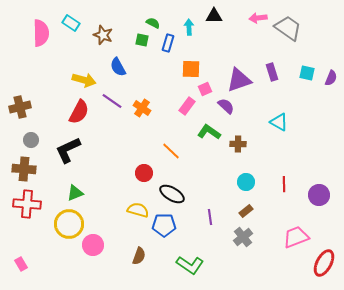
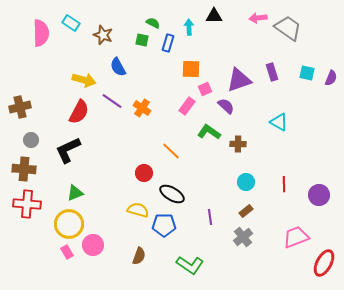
pink rectangle at (21, 264): moved 46 px right, 12 px up
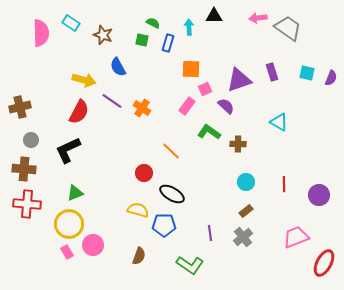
purple line at (210, 217): moved 16 px down
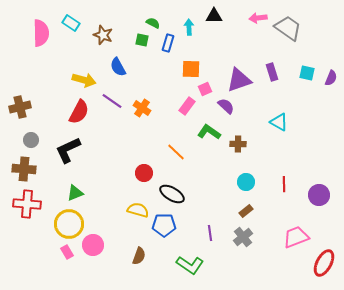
orange line at (171, 151): moved 5 px right, 1 px down
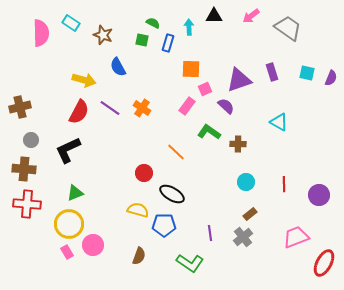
pink arrow at (258, 18): moved 7 px left, 2 px up; rotated 30 degrees counterclockwise
purple line at (112, 101): moved 2 px left, 7 px down
brown rectangle at (246, 211): moved 4 px right, 3 px down
green L-shape at (190, 265): moved 2 px up
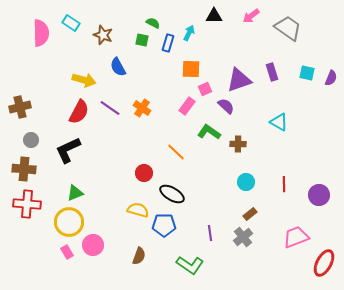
cyan arrow at (189, 27): moved 6 px down; rotated 28 degrees clockwise
yellow circle at (69, 224): moved 2 px up
green L-shape at (190, 263): moved 2 px down
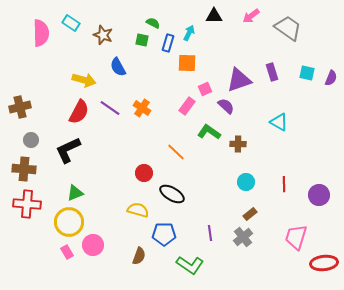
orange square at (191, 69): moved 4 px left, 6 px up
blue pentagon at (164, 225): moved 9 px down
pink trapezoid at (296, 237): rotated 52 degrees counterclockwise
red ellipse at (324, 263): rotated 56 degrees clockwise
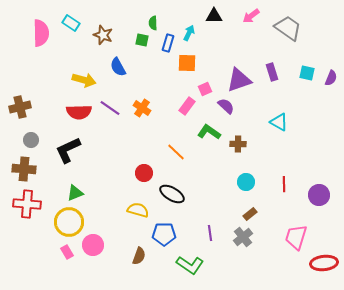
green semicircle at (153, 23): rotated 120 degrees counterclockwise
red semicircle at (79, 112): rotated 60 degrees clockwise
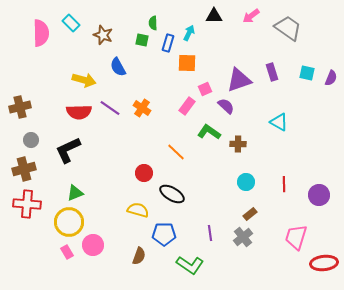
cyan rectangle at (71, 23): rotated 12 degrees clockwise
brown cross at (24, 169): rotated 20 degrees counterclockwise
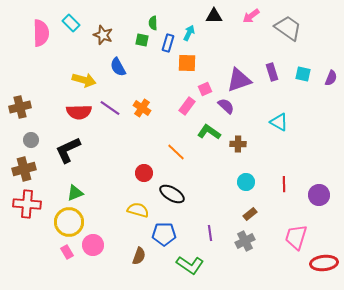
cyan square at (307, 73): moved 4 px left, 1 px down
gray cross at (243, 237): moved 2 px right, 4 px down; rotated 12 degrees clockwise
